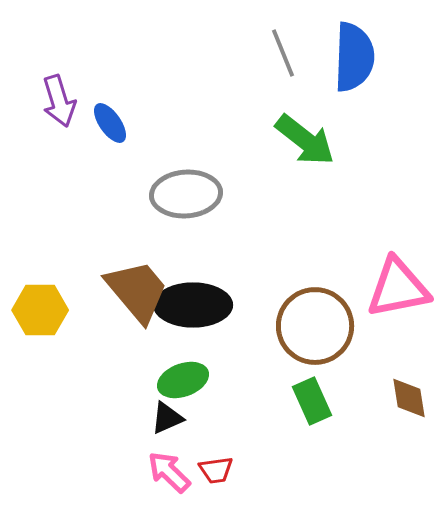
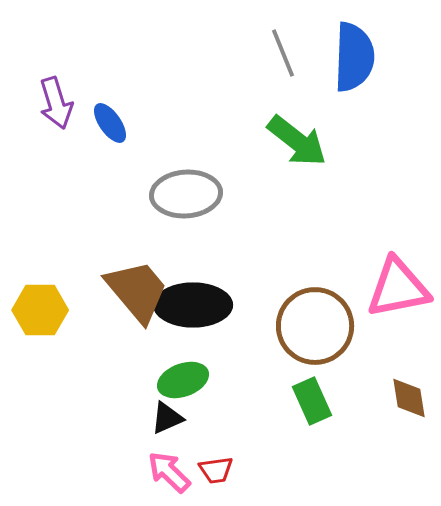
purple arrow: moved 3 px left, 2 px down
green arrow: moved 8 px left, 1 px down
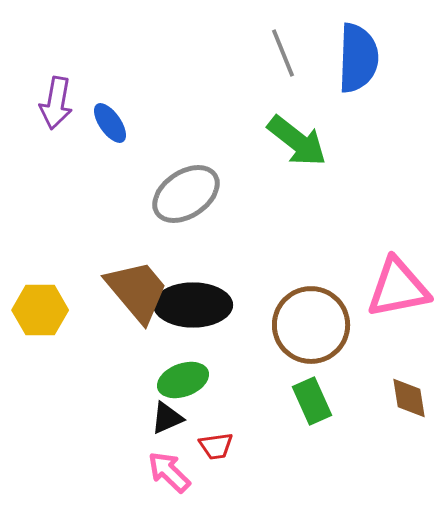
blue semicircle: moved 4 px right, 1 px down
purple arrow: rotated 27 degrees clockwise
gray ellipse: rotated 30 degrees counterclockwise
brown circle: moved 4 px left, 1 px up
red trapezoid: moved 24 px up
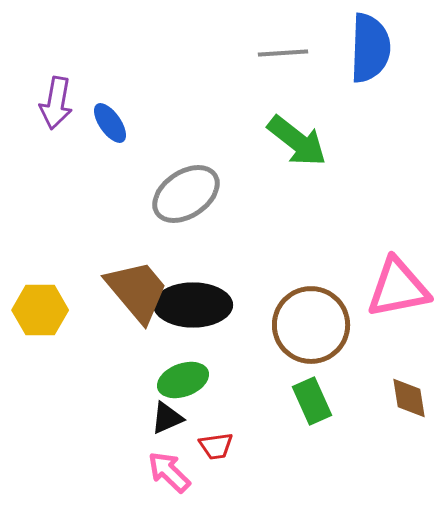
gray line: rotated 72 degrees counterclockwise
blue semicircle: moved 12 px right, 10 px up
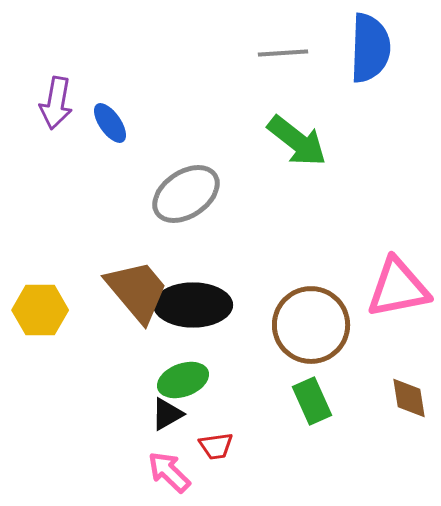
black triangle: moved 4 px up; rotated 6 degrees counterclockwise
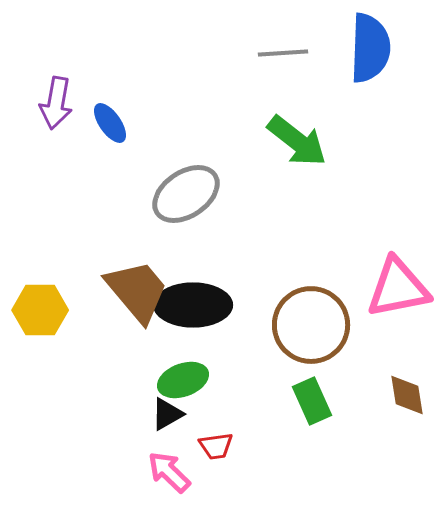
brown diamond: moved 2 px left, 3 px up
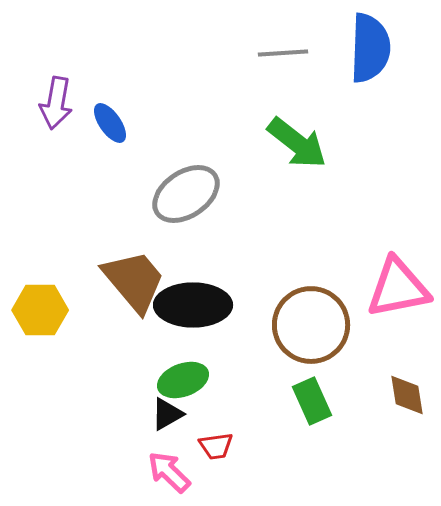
green arrow: moved 2 px down
brown trapezoid: moved 3 px left, 10 px up
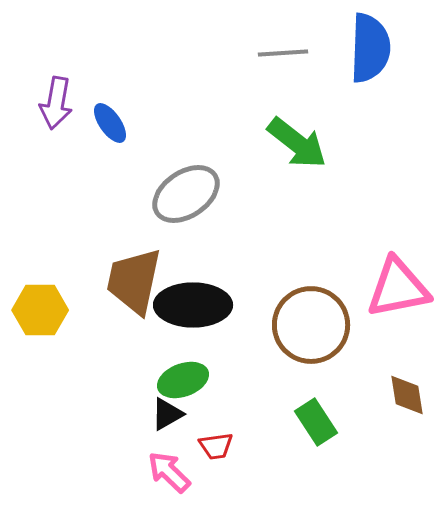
brown trapezoid: rotated 128 degrees counterclockwise
green rectangle: moved 4 px right, 21 px down; rotated 9 degrees counterclockwise
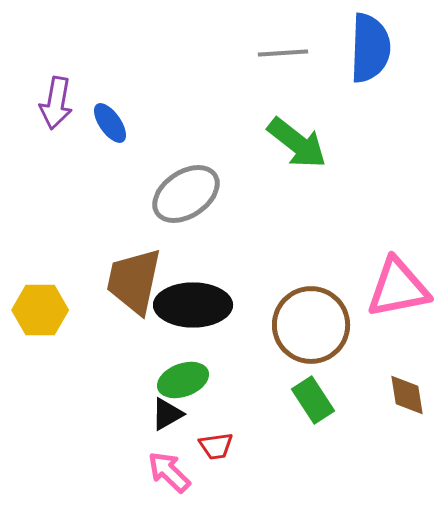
green rectangle: moved 3 px left, 22 px up
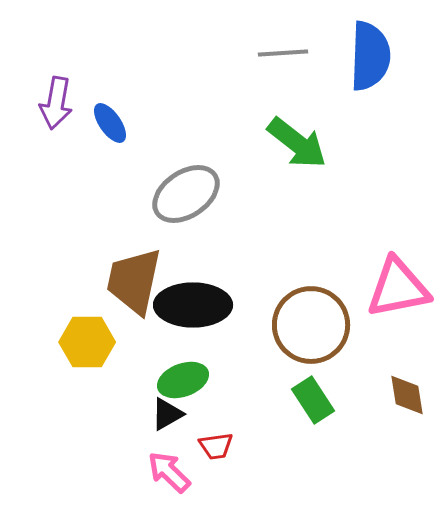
blue semicircle: moved 8 px down
yellow hexagon: moved 47 px right, 32 px down
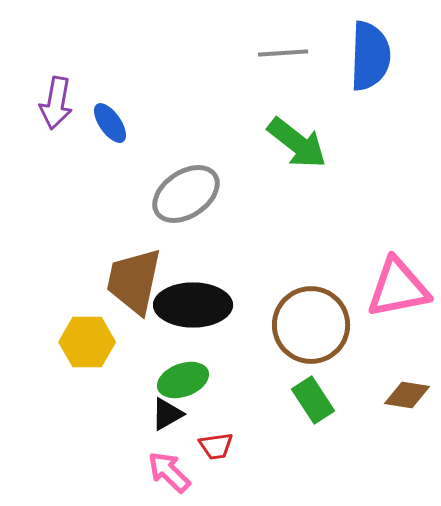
brown diamond: rotated 72 degrees counterclockwise
